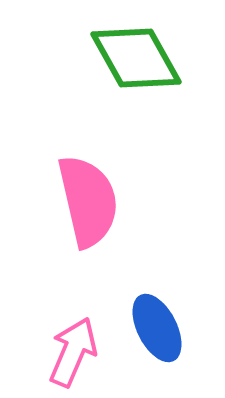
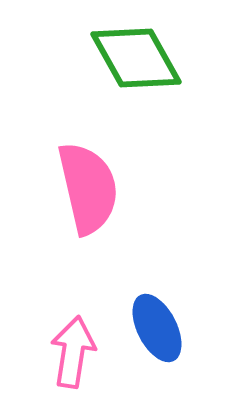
pink semicircle: moved 13 px up
pink arrow: rotated 14 degrees counterclockwise
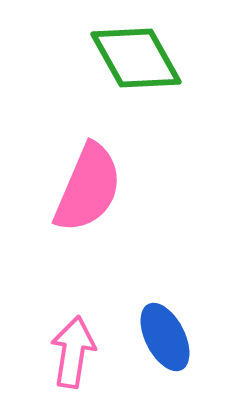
pink semicircle: rotated 36 degrees clockwise
blue ellipse: moved 8 px right, 9 px down
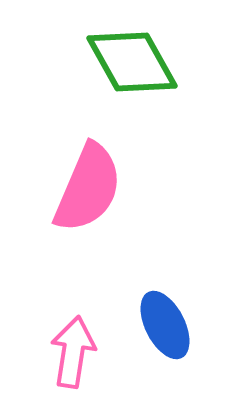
green diamond: moved 4 px left, 4 px down
blue ellipse: moved 12 px up
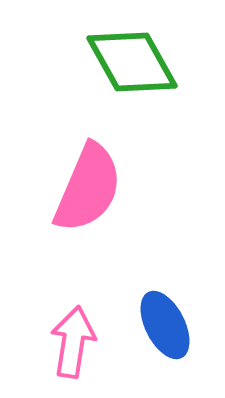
pink arrow: moved 10 px up
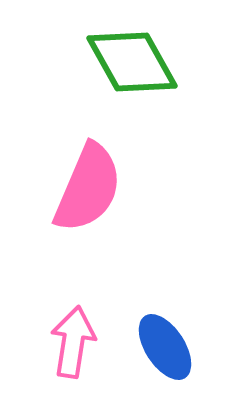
blue ellipse: moved 22 px down; rotated 6 degrees counterclockwise
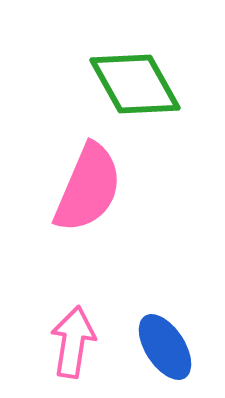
green diamond: moved 3 px right, 22 px down
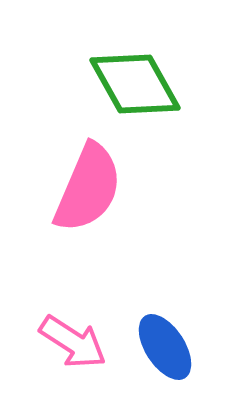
pink arrow: rotated 114 degrees clockwise
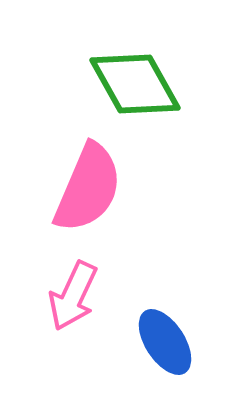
pink arrow: moved 46 px up; rotated 82 degrees clockwise
blue ellipse: moved 5 px up
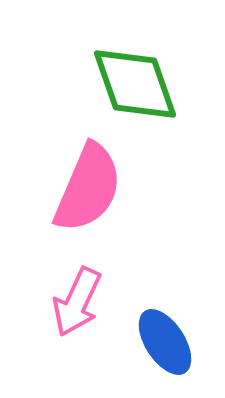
green diamond: rotated 10 degrees clockwise
pink arrow: moved 4 px right, 6 px down
